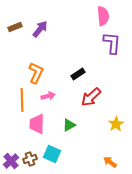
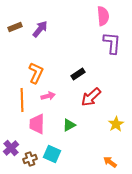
purple cross: moved 13 px up
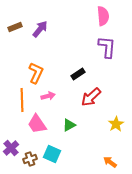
purple L-shape: moved 5 px left, 4 px down
pink trapezoid: rotated 35 degrees counterclockwise
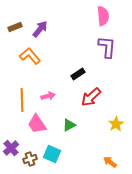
orange L-shape: moved 6 px left, 17 px up; rotated 65 degrees counterclockwise
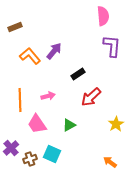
purple arrow: moved 14 px right, 22 px down
purple L-shape: moved 5 px right, 1 px up
orange line: moved 2 px left
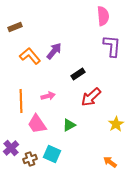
orange line: moved 1 px right, 1 px down
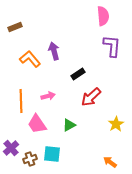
purple arrow: rotated 54 degrees counterclockwise
orange L-shape: moved 3 px down
cyan square: rotated 18 degrees counterclockwise
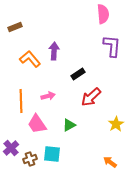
pink semicircle: moved 2 px up
purple arrow: rotated 18 degrees clockwise
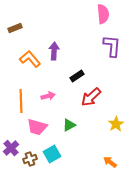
brown rectangle: moved 1 px down
black rectangle: moved 1 px left, 2 px down
pink trapezoid: moved 3 px down; rotated 40 degrees counterclockwise
cyan square: rotated 36 degrees counterclockwise
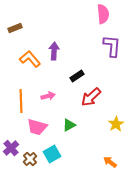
brown cross: rotated 24 degrees counterclockwise
